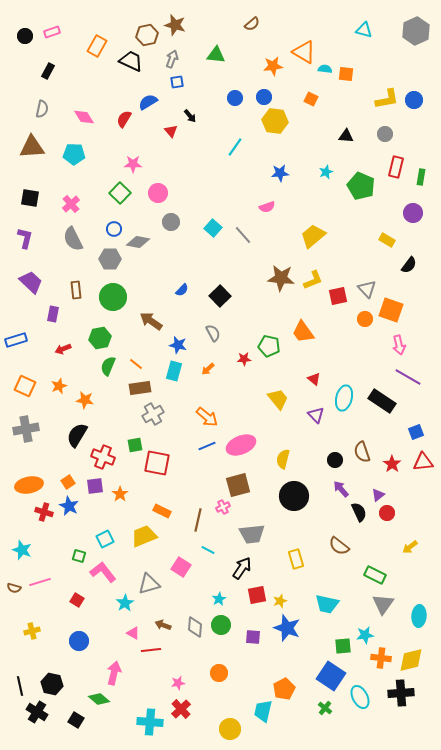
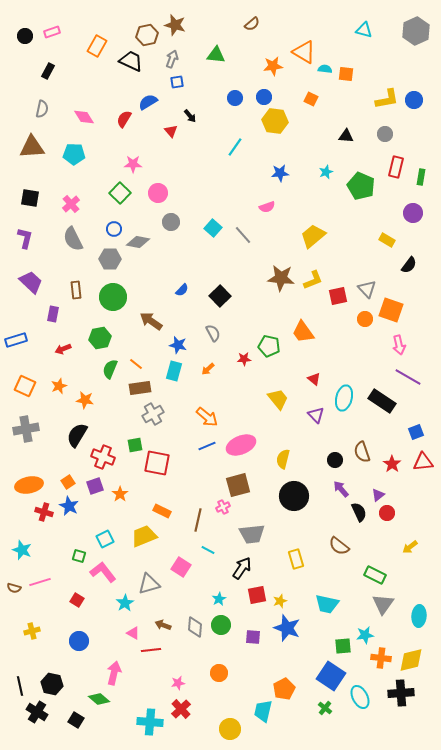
green semicircle at (108, 366): moved 2 px right, 3 px down
purple square at (95, 486): rotated 12 degrees counterclockwise
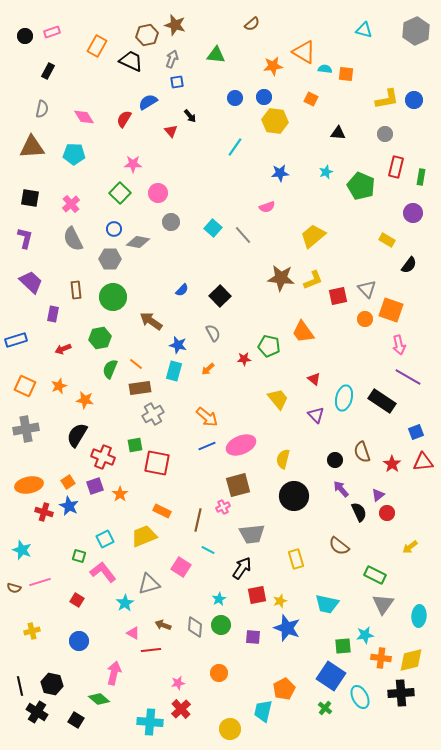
black triangle at (346, 136): moved 8 px left, 3 px up
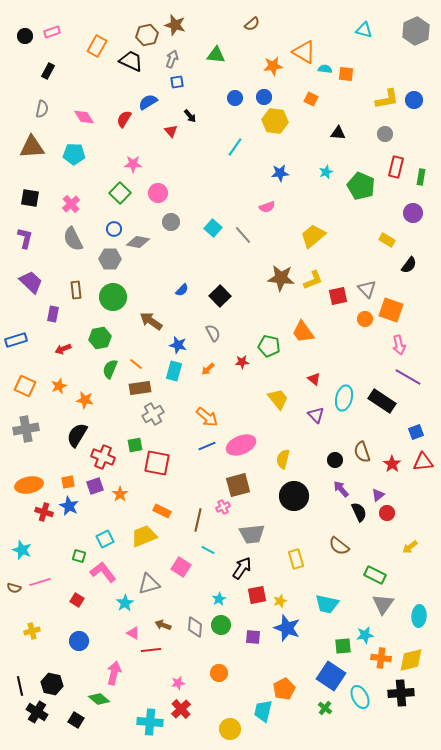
red star at (244, 359): moved 2 px left, 3 px down
orange square at (68, 482): rotated 24 degrees clockwise
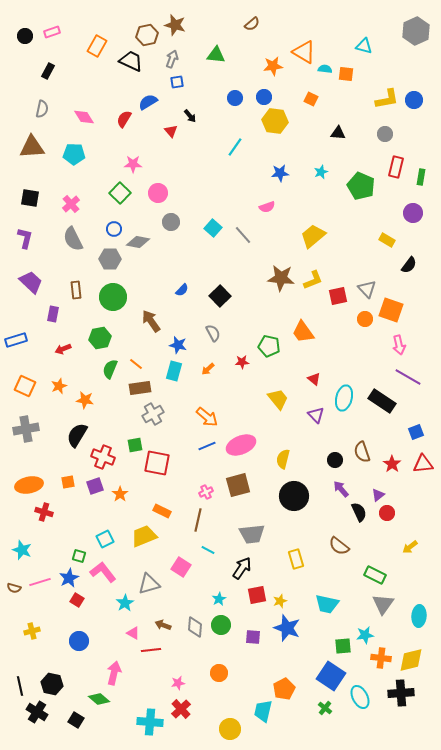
cyan triangle at (364, 30): moved 16 px down
cyan star at (326, 172): moved 5 px left
brown arrow at (151, 321): rotated 20 degrees clockwise
red triangle at (423, 462): moved 2 px down
blue star at (69, 506): moved 72 px down; rotated 18 degrees clockwise
pink cross at (223, 507): moved 17 px left, 15 px up
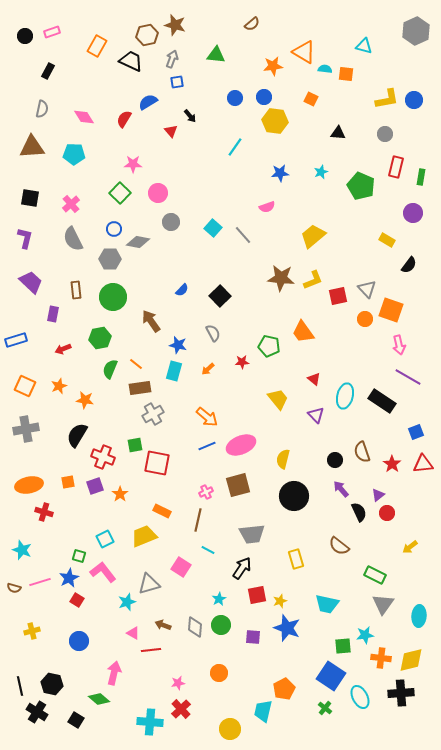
cyan ellipse at (344, 398): moved 1 px right, 2 px up
cyan star at (125, 603): moved 2 px right, 1 px up; rotated 12 degrees clockwise
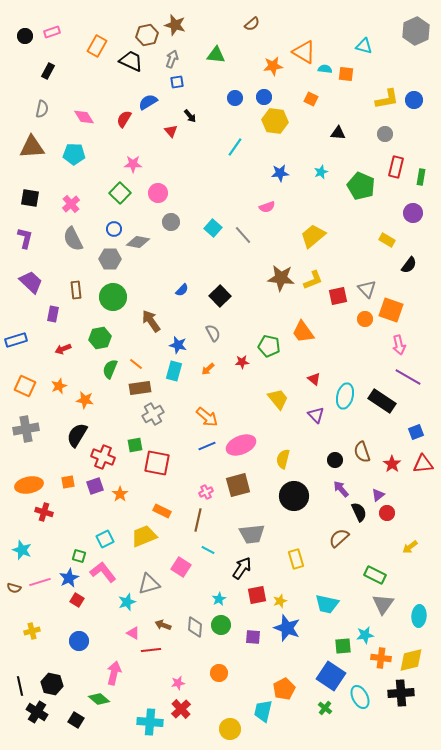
brown semicircle at (339, 546): moved 8 px up; rotated 100 degrees clockwise
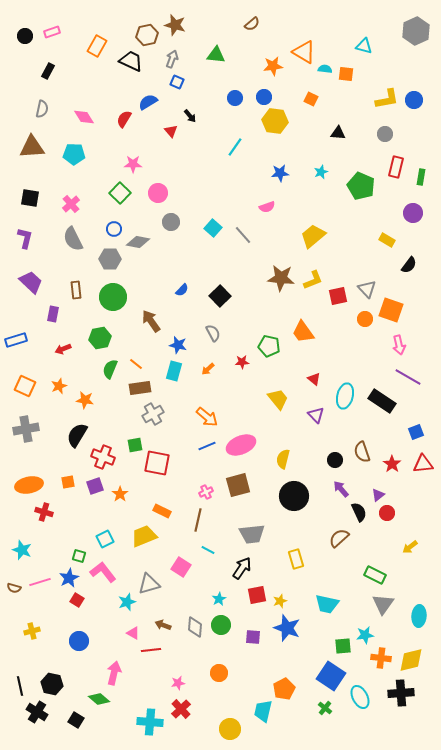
blue square at (177, 82): rotated 32 degrees clockwise
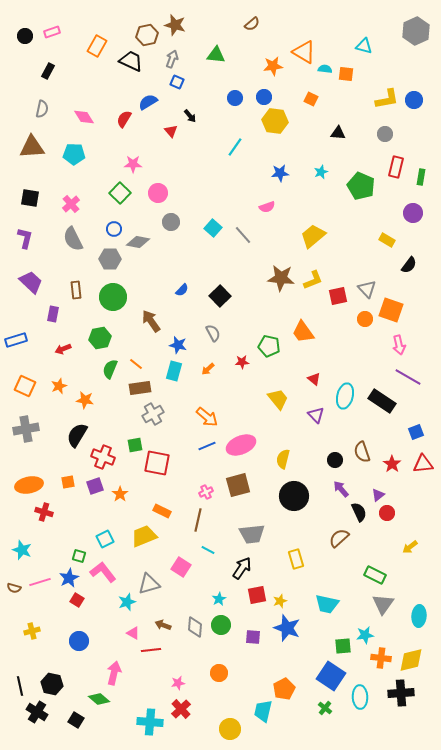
cyan ellipse at (360, 697): rotated 25 degrees clockwise
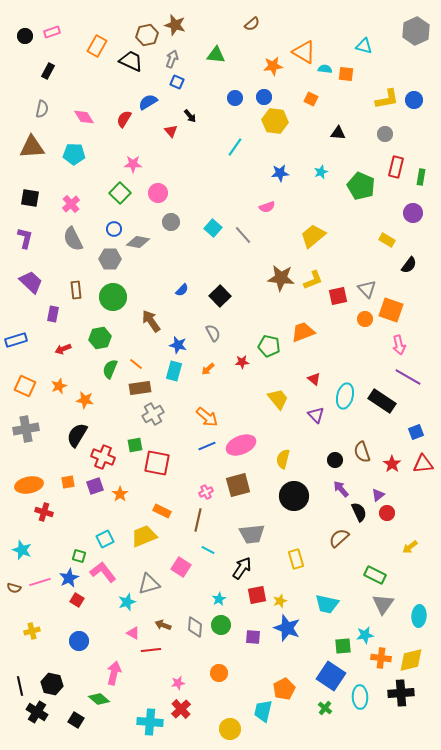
orange trapezoid at (303, 332): rotated 105 degrees clockwise
